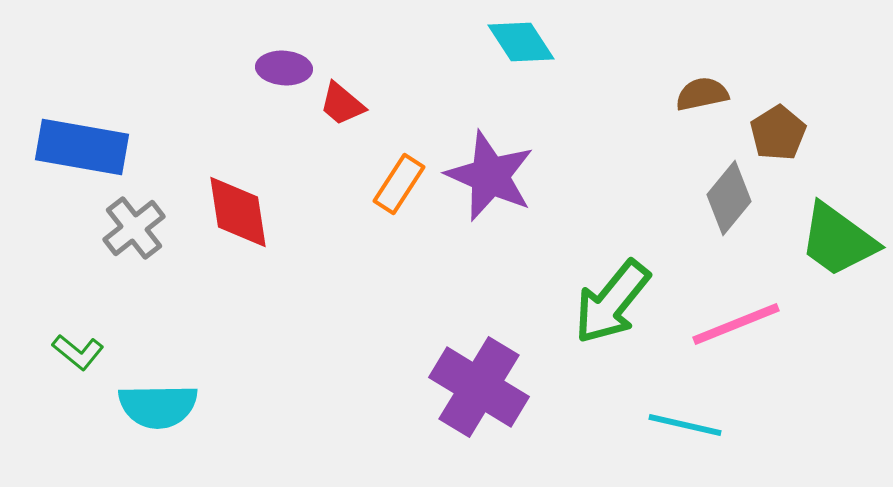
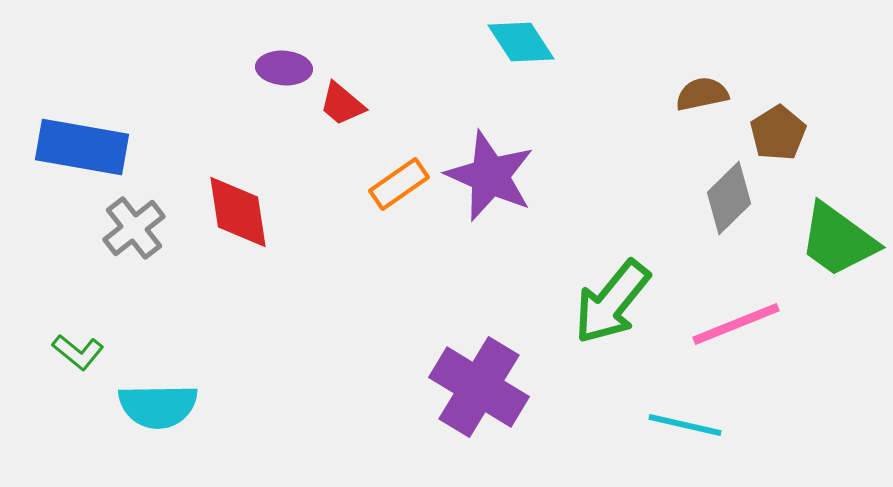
orange rectangle: rotated 22 degrees clockwise
gray diamond: rotated 6 degrees clockwise
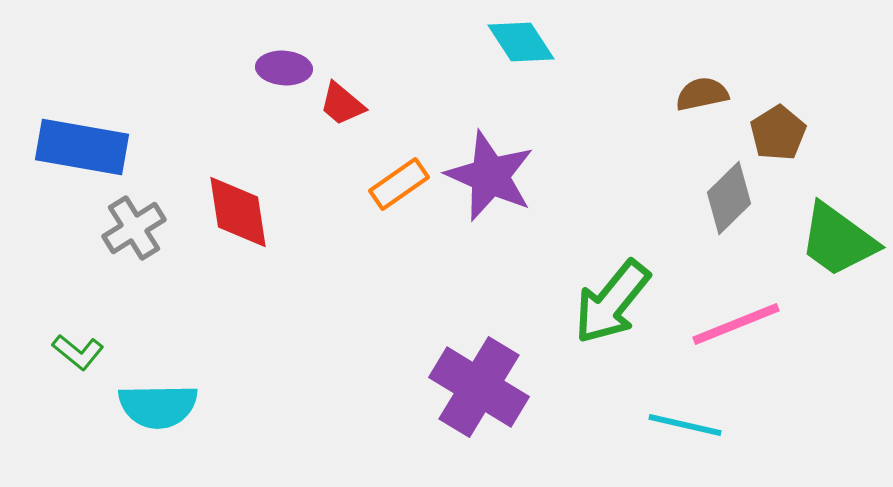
gray cross: rotated 6 degrees clockwise
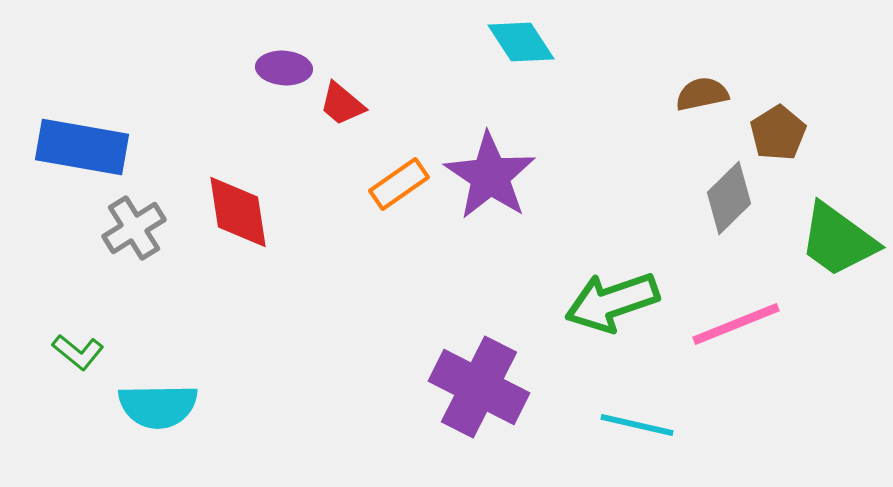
purple star: rotated 10 degrees clockwise
green arrow: rotated 32 degrees clockwise
purple cross: rotated 4 degrees counterclockwise
cyan line: moved 48 px left
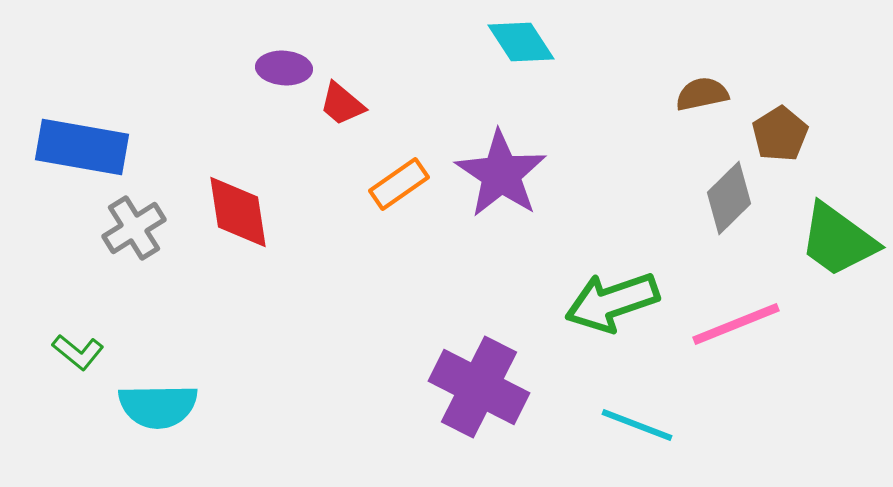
brown pentagon: moved 2 px right, 1 px down
purple star: moved 11 px right, 2 px up
cyan line: rotated 8 degrees clockwise
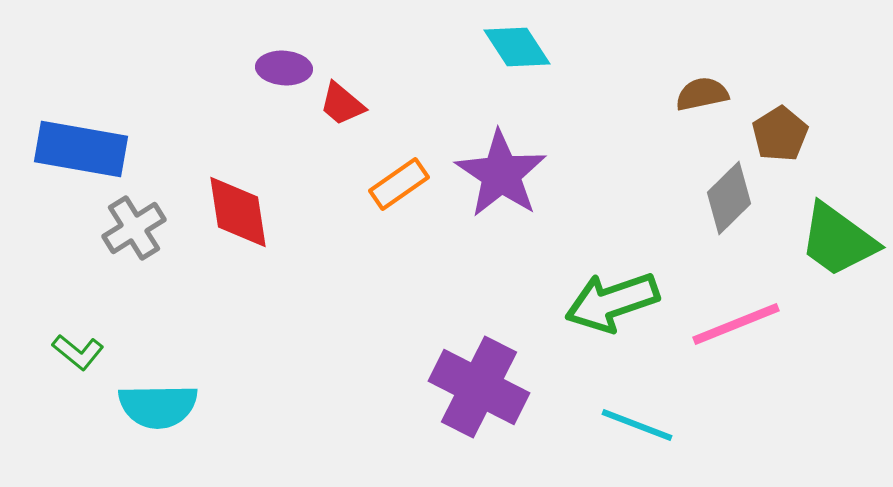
cyan diamond: moved 4 px left, 5 px down
blue rectangle: moved 1 px left, 2 px down
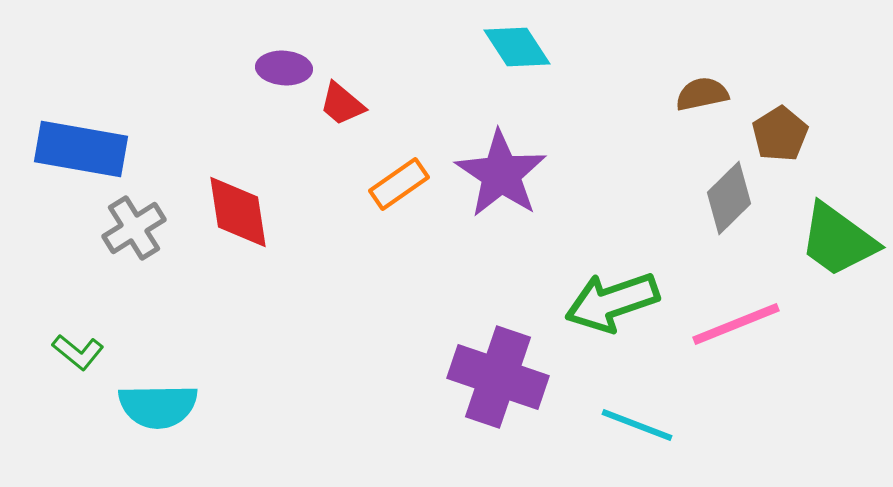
purple cross: moved 19 px right, 10 px up; rotated 8 degrees counterclockwise
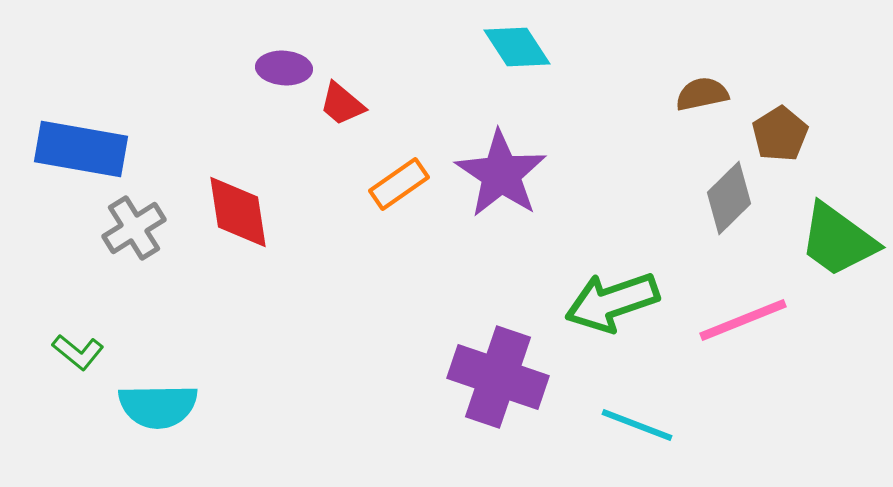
pink line: moved 7 px right, 4 px up
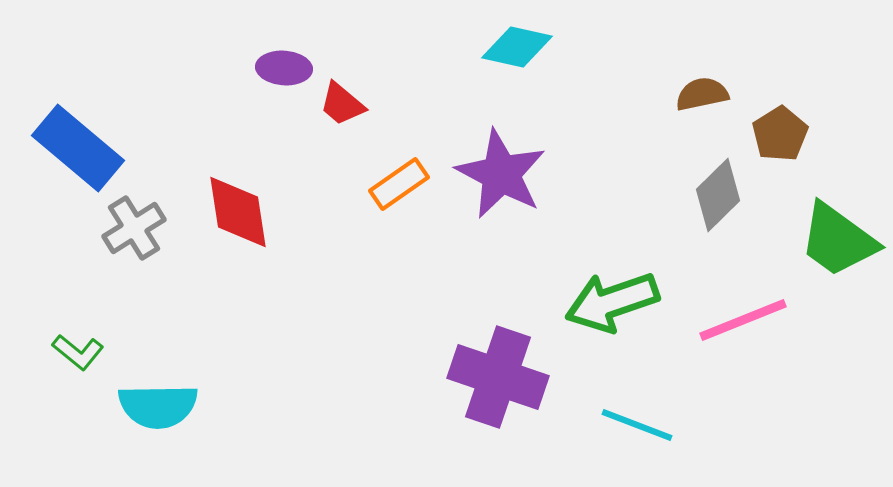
cyan diamond: rotated 44 degrees counterclockwise
blue rectangle: moved 3 px left, 1 px up; rotated 30 degrees clockwise
purple star: rotated 6 degrees counterclockwise
gray diamond: moved 11 px left, 3 px up
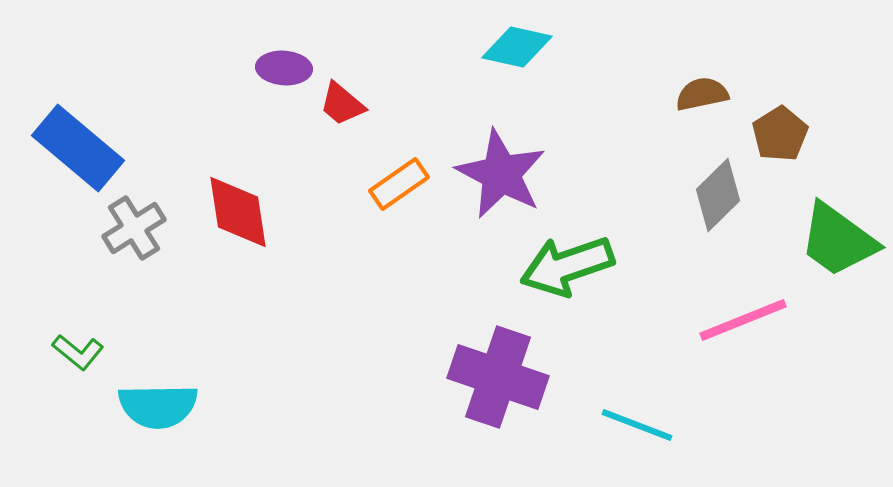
green arrow: moved 45 px left, 36 px up
